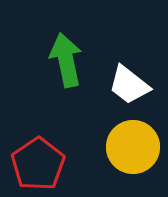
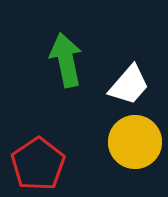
white trapezoid: rotated 87 degrees counterclockwise
yellow circle: moved 2 px right, 5 px up
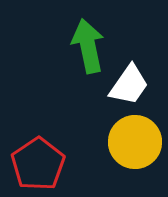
green arrow: moved 22 px right, 14 px up
white trapezoid: rotated 6 degrees counterclockwise
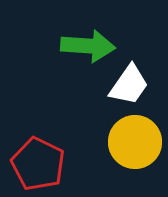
green arrow: rotated 106 degrees clockwise
red pentagon: rotated 12 degrees counterclockwise
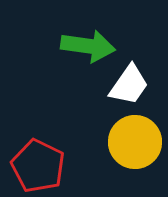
green arrow: rotated 4 degrees clockwise
red pentagon: moved 2 px down
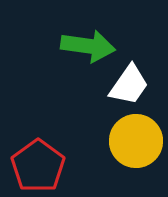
yellow circle: moved 1 px right, 1 px up
red pentagon: rotated 10 degrees clockwise
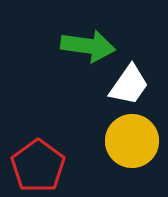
yellow circle: moved 4 px left
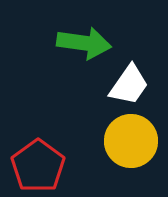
green arrow: moved 4 px left, 3 px up
yellow circle: moved 1 px left
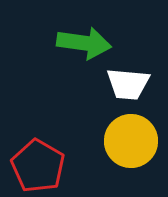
white trapezoid: moved 1 px left, 1 px up; rotated 60 degrees clockwise
red pentagon: rotated 6 degrees counterclockwise
